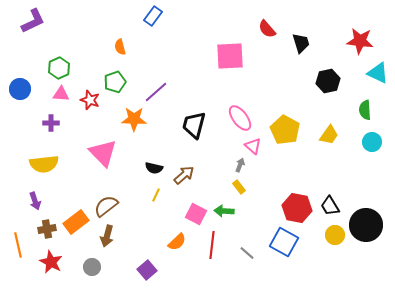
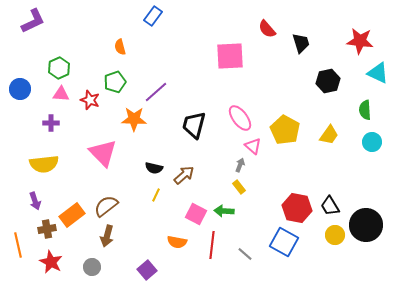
orange rectangle at (76, 222): moved 4 px left, 7 px up
orange semicircle at (177, 242): rotated 54 degrees clockwise
gray line at (247, 253): moved 2 px left, 1 px down
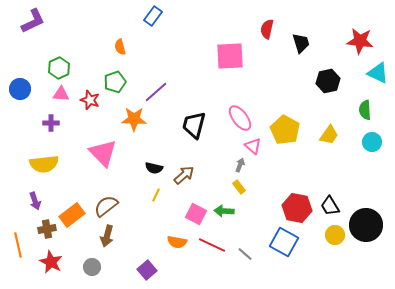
red semicircle at (267, 29): rotated 54 degrees clockwise
red line at (212, 245): rotated 72 degrees counterclockwise
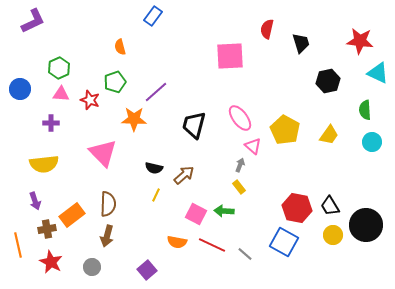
brown semicircle at (106, 206): moved 2 px right, 2 px up; rotated 130 degrees clockwise
yellow circle at (335, 235): moved 2 px left
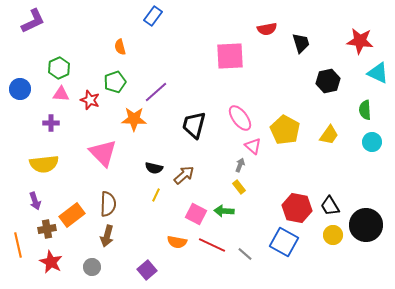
red semicircle at (267, 29): rotated 114 degrees counterclockwise
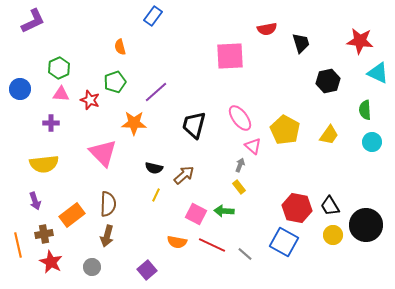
orange star at (134, 119): moved 4 px down
brown cross at (47, 229): moved 3 px left, 5 px down
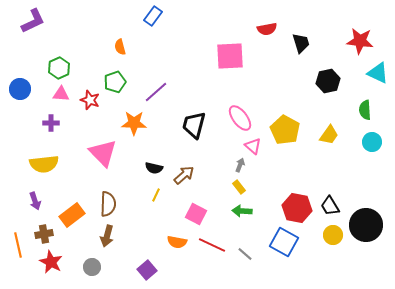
green arrow at (224, 211): moved 18 px right
